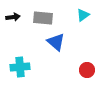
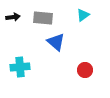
red circle: moved 2 px left
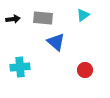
black arrow: moved 2 px down
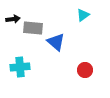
gray rectangle: moved 10 px left, 10 px down
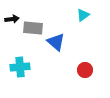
black arrow: moved 1 px left
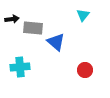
cyan triangle: rotated 16 degrees counterclockwise
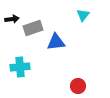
gray rectangle: rotated 24 degrees counterclockwise
blue triangle: rotated 48 degrees counterclockwise
red circle: moved 7 px left, 16 px down
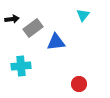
gray rectangle: rotated 18 degrees counterclockwise
cyan cross: moved 1 px right, 1 px up
red circle: moved 1 px right, 2 px up
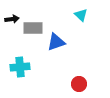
cyan triangle: moved 2 px left; rotated 24 degrees counterclockwise
gray rectangle: rotated 36 degrees clockwise
blue triangle: rotated 12 degrees counterclockwise
cyan cross: moved 1 px left, 1 px down
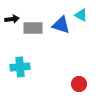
cyan triangle: rotated 16 degrees counterclockwise
blue triangle: moved 5 px right, 17 px up; rotated 36 degrees clockwise
